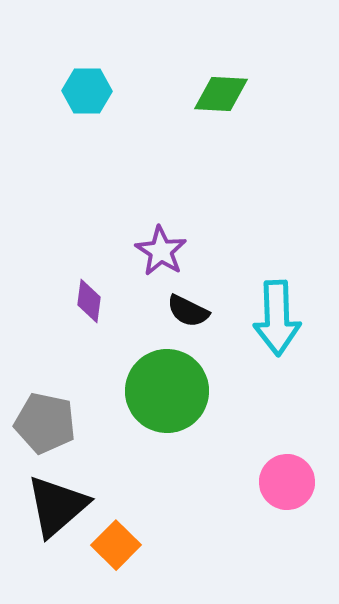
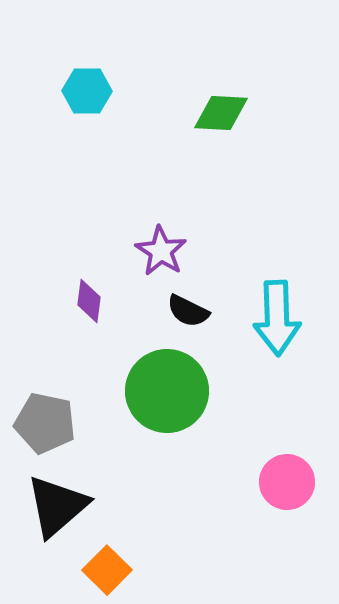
green diamond: moved 19 px down
orange square: moved 9 px left, 25 px down
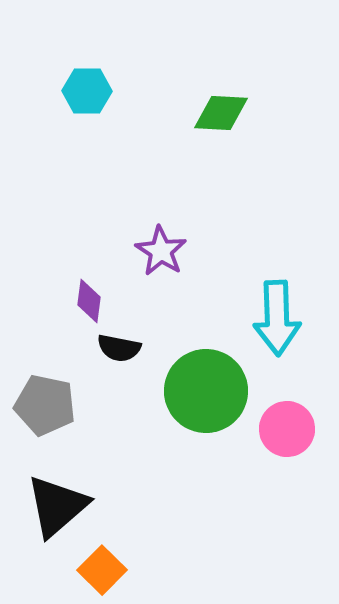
black semicircle: moved 69 px left, 37 px down; rotated 15 degrees counterclockwise
green circle: moved 39 px right
gray pentagon: moved 18 px up
pink circle: moved 53 px up
orange square: moved 5 px left
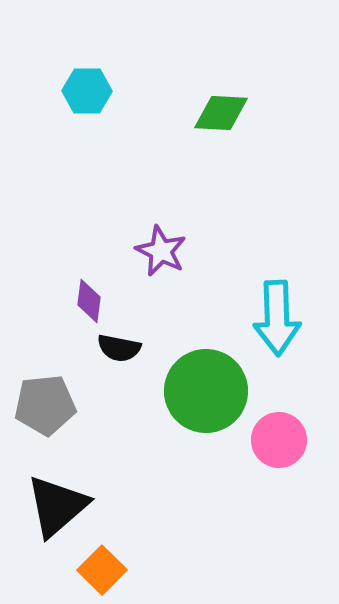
purple star: rotated 6 degrees counterclockwise
gray pentagon: rotated 18 degrees counterclockwise
pink circle: moved 8 px left, 11 px down
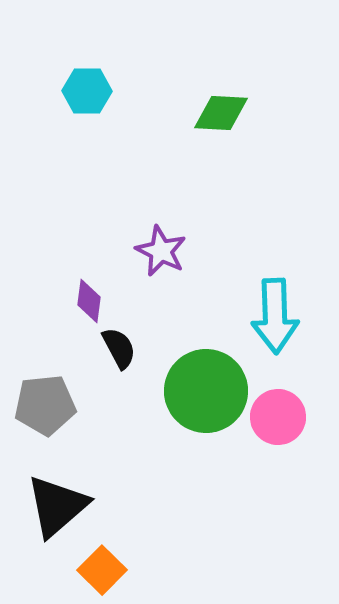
cyan arrow: moved 2 px left, 2 px up
black semicircle: rotated 129 degrees counterclockwise
pink circle: moved 1 px left, 23 px up
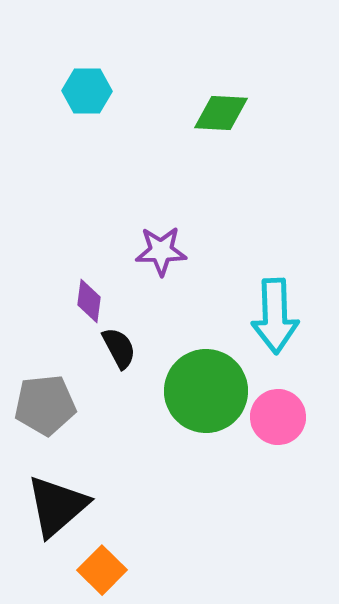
purple star: rotated 27 degrees counterclockwise
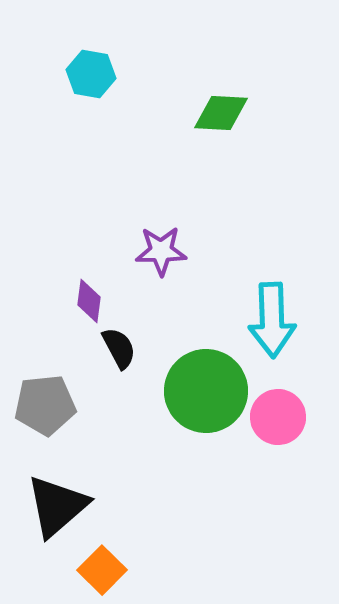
cyan hexagon: moved 4 px right, 17 px up; rotated 9 degrees clockwise
cyan arrow: moved 3 px left, 4 px down
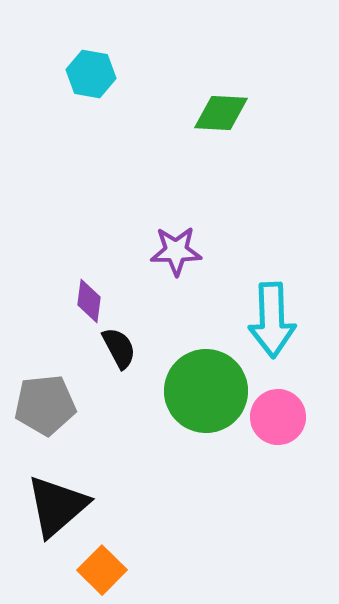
purple star: moved 15 px right
